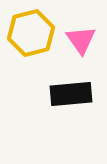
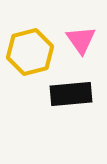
yellow hexagon: moved 1 px left, 19 px down
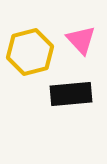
pink triangle: rotated 8 degrees counterclockwise
